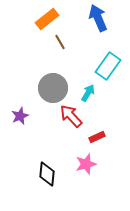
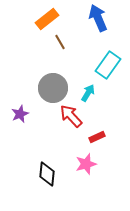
cyan rectangle: moved 1 px up
purple star: moved 2 px up
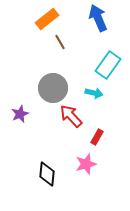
cyan arrow: moved 6 px right; rotated 72 degrees clockwise
red rectangle: rotated 35 degrees counterclockwise
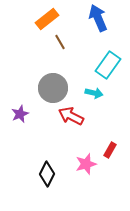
red arrow: rotated 20 degrees counterclockwise
red rectangle: moved 13 px right, 13 px down
black diamond: rotated 20 degrees clockwise
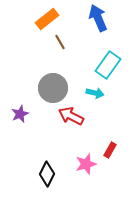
cyan arrow: moved 1 px right
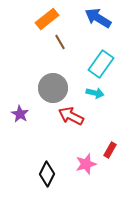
blue arrow: rotated 36 degrees counterclockwise
cyan rectangle: moved 7 px left, 1 px up
purple star: rotated 18 degrees counterclockwise
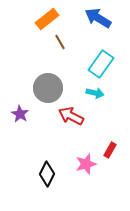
gray circle: moved 5 px left
